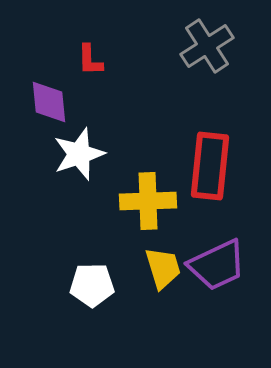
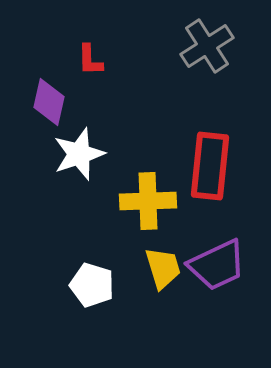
purple diamond: rotated 18 degrees clockwise
white pentagon: rotated 18 degrees clockwise
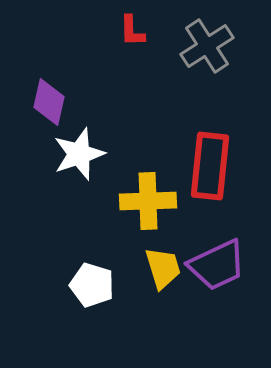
red L-shape: moved 42 px right, 29 px up
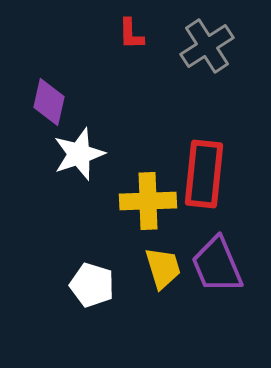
red L-shape: moved 1 px left, 3 px down
red rectangle: moved 6 px left, 8 px down
purple trapezoid: rotated 92 degrees clockwise
